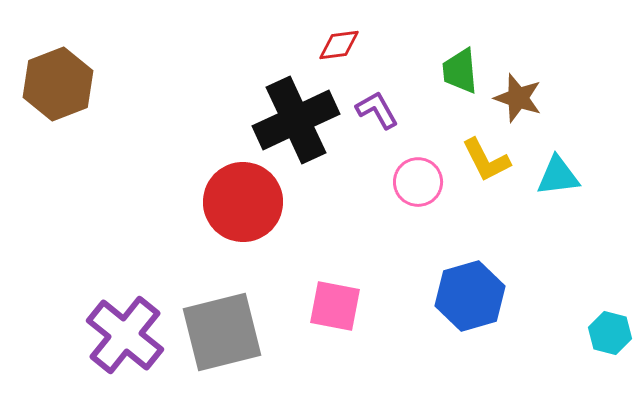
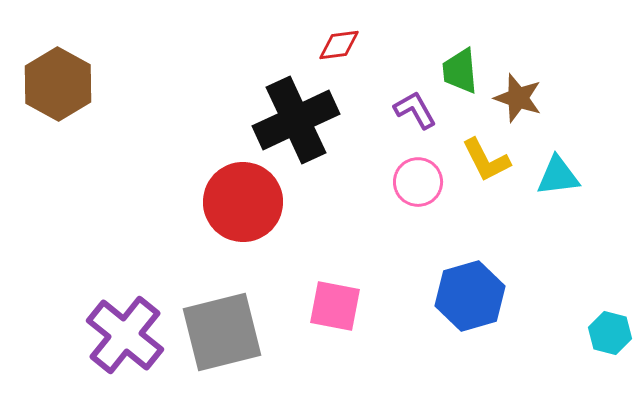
brown hexagon: rotated 10 degrees counterclockwise
purple L-shape: moved 38 px right
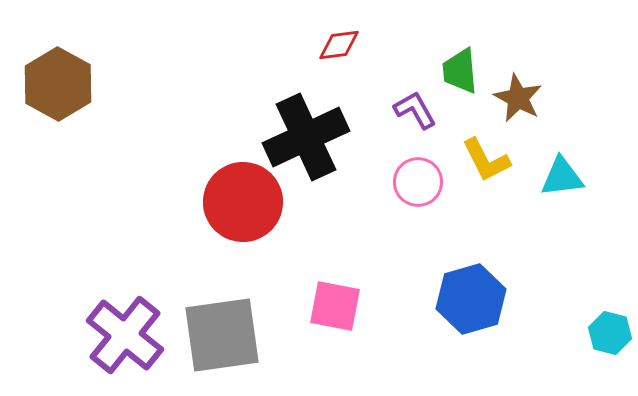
brown star: rotated 9 degrees clockwise
black cross: moved 10 px right, 17 px down
cyan triangle: moved 4 px right, 1 px down
blue hexagon: moved 1 px right, 3 px down
gray square: moved 3 px down; rotated 6 degrees clockwise
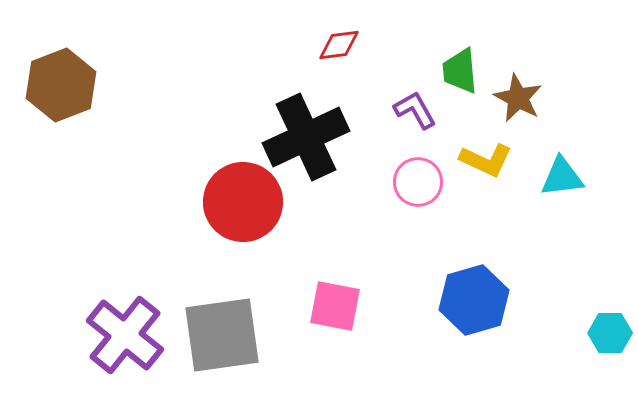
brown hexagon: moved 3 px right, 1 px down; rotated 10 degrees clockwise
yellow L-shape: rotated 38 degrees counterclockwise
blue hexagon: moved 3 px right, 1 px down
cyan hexagon: rotated 15 degrees counterclockwise
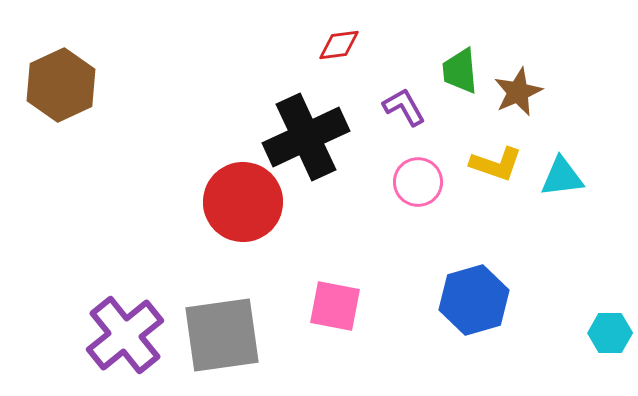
brown hexagon: rotated 4 degrees counterclockwise
brown star: moved 6 px up; rotated 21 degrees clockwise
purple L-shape: moved 11 px left, 3 px up
yellow L-shape: moved 10 px right, 4 px down; rotated 6 degrees counterclockwise
purple cross: rotated 12 degrees clockwise
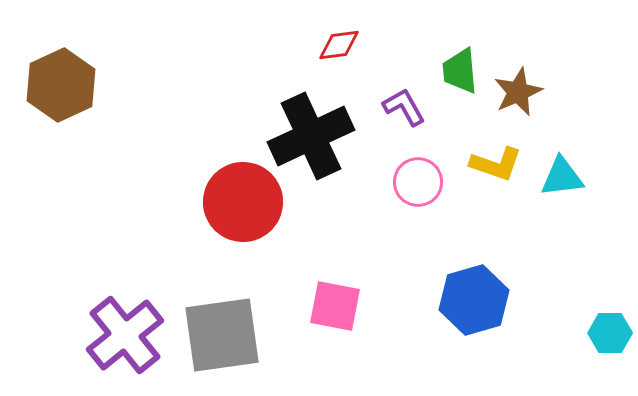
black cross: moved 5 px right, 1 px up
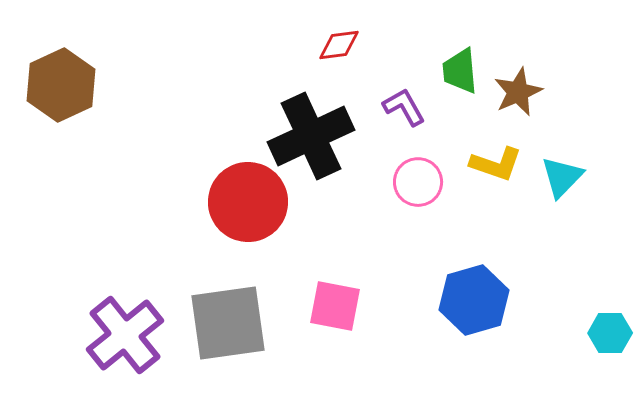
cyan triangle: rotated 39 degrees counterclockwise
red circle: moved 5 px right
gray square: moved 6 px right, 12 px up
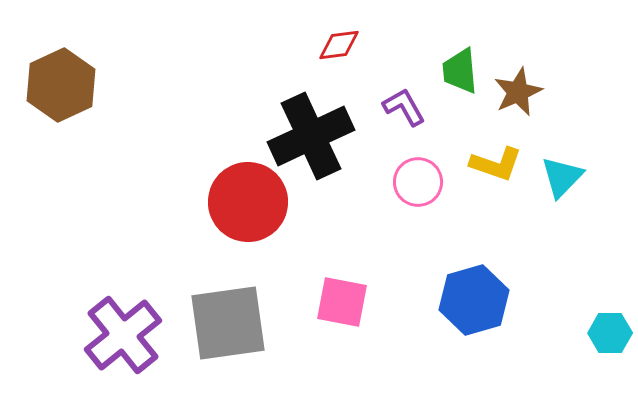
pink square: moved 7 px right, 4 px up
purple cross: moved 2 px left
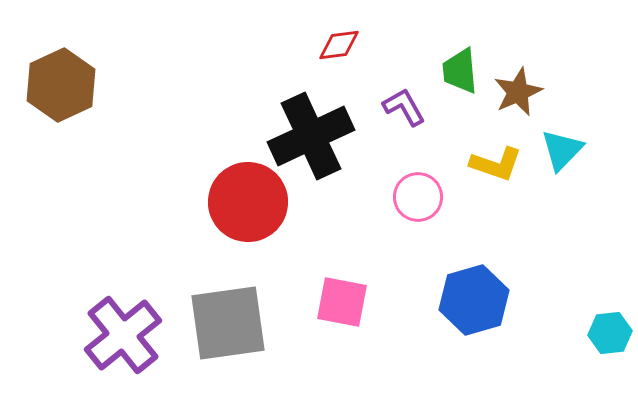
cyan triangle: moved 27 px up
pink circle: moved 15 px down
cyan hexagon: rotated 6 degrees counterclockwise
